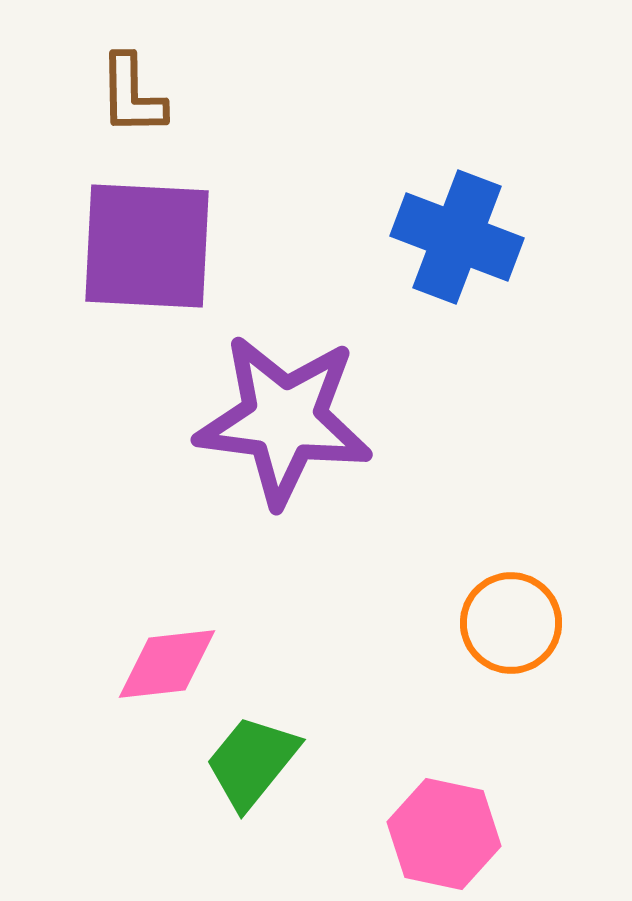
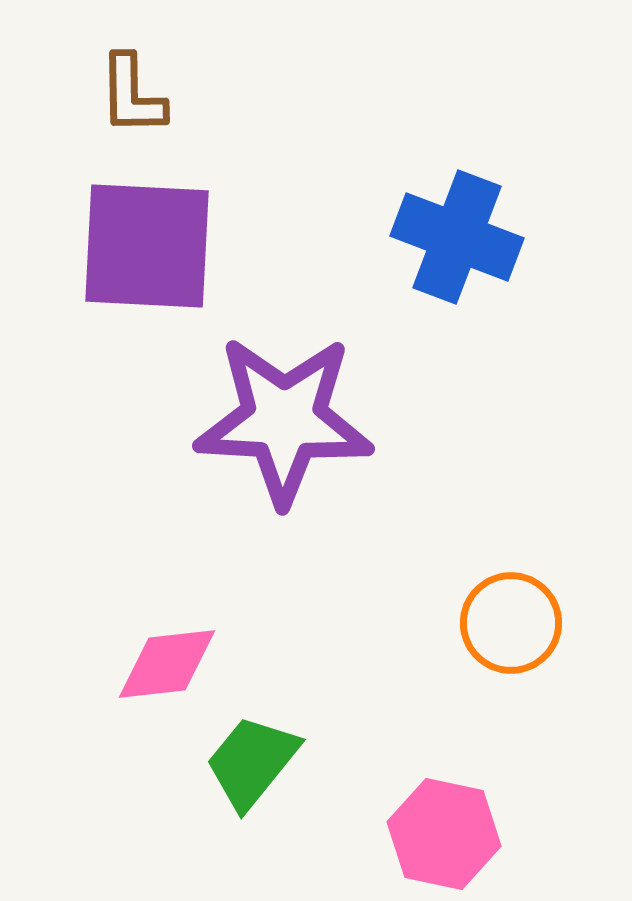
purple star: rotated 4 degrees counterclockwise
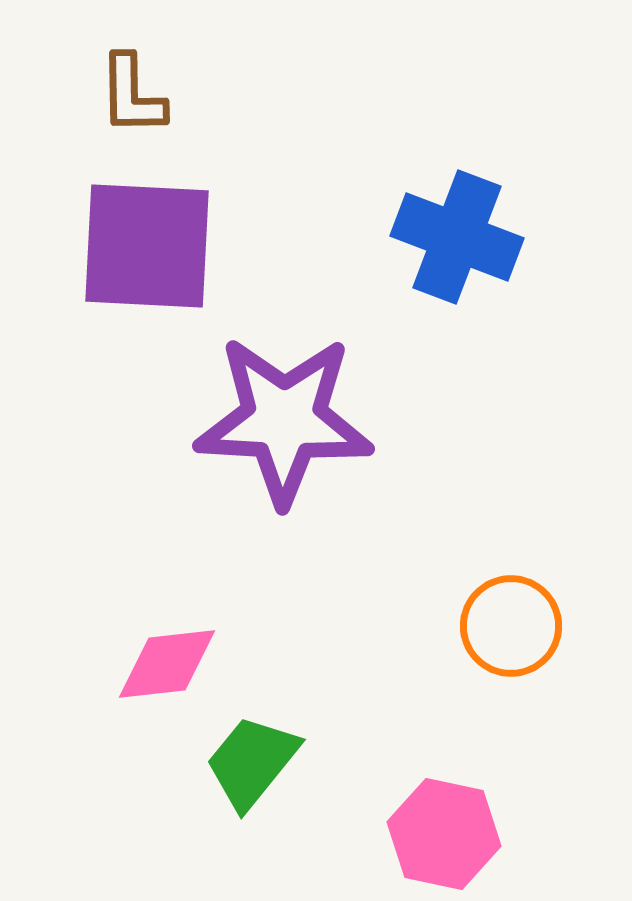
orange circle: moved 3 px down
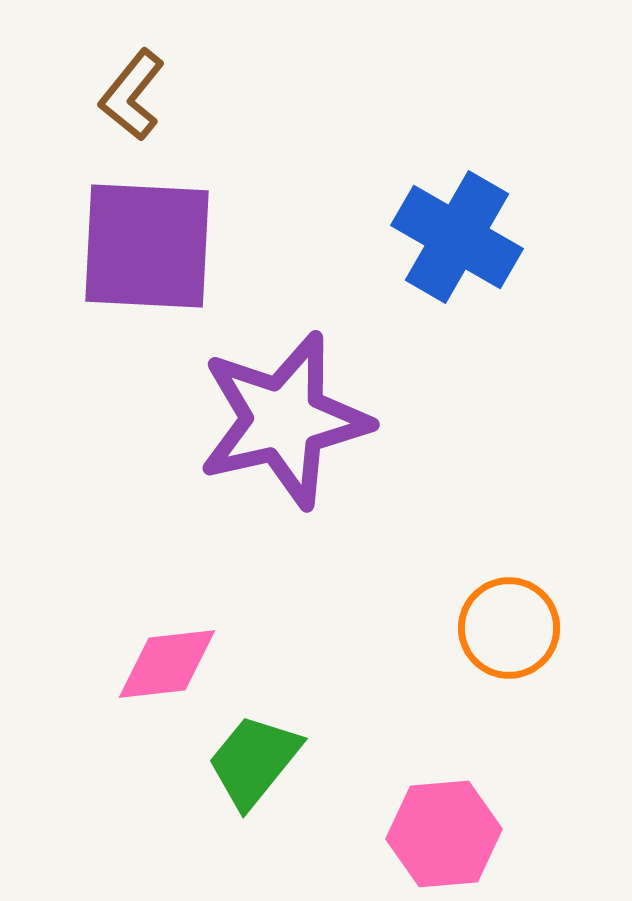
brown L-shape: rotated 40 degrees clockwise
blue cross: rotated 9 degrees clockwise
purple star: rotated 16 degrees counterclockwise
orange circle: moved 2 px left, 2 px down
green trapezoid: moved 2 px right, 1 px up
pink hexagon: rotated 17 degrees counterclockwise
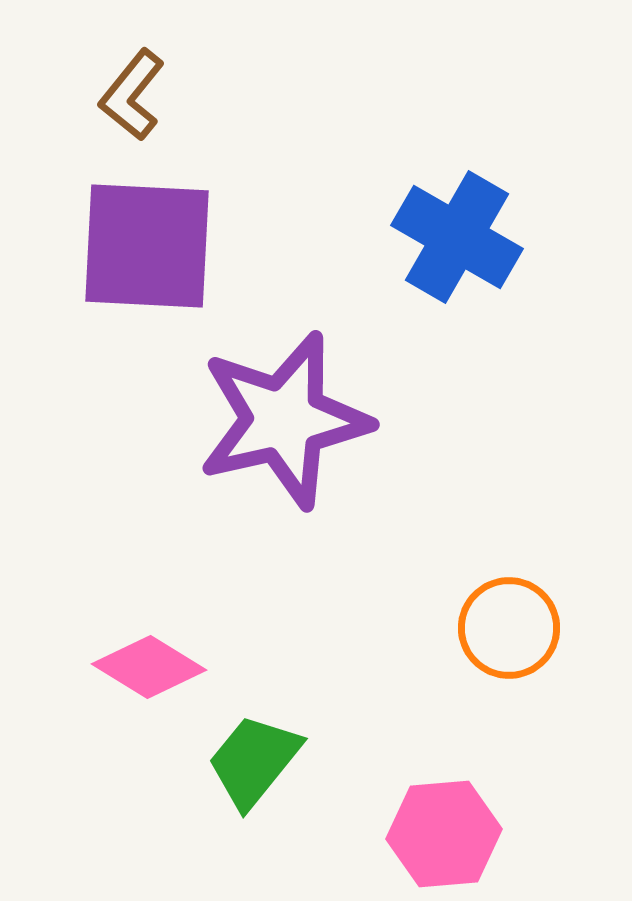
pink diamond: moved 18 px left, 3 px down; rotated 38 degrees clockwise
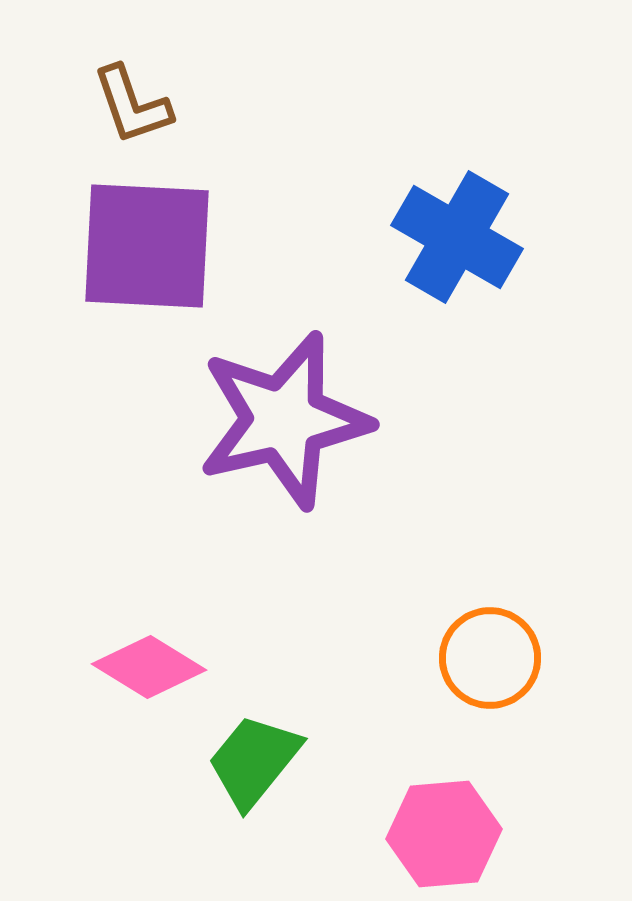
brown L-shape: moved 10 px down; rotated 58 degrees counterclockwise
orange circle: moved 19 px left, 30 px down
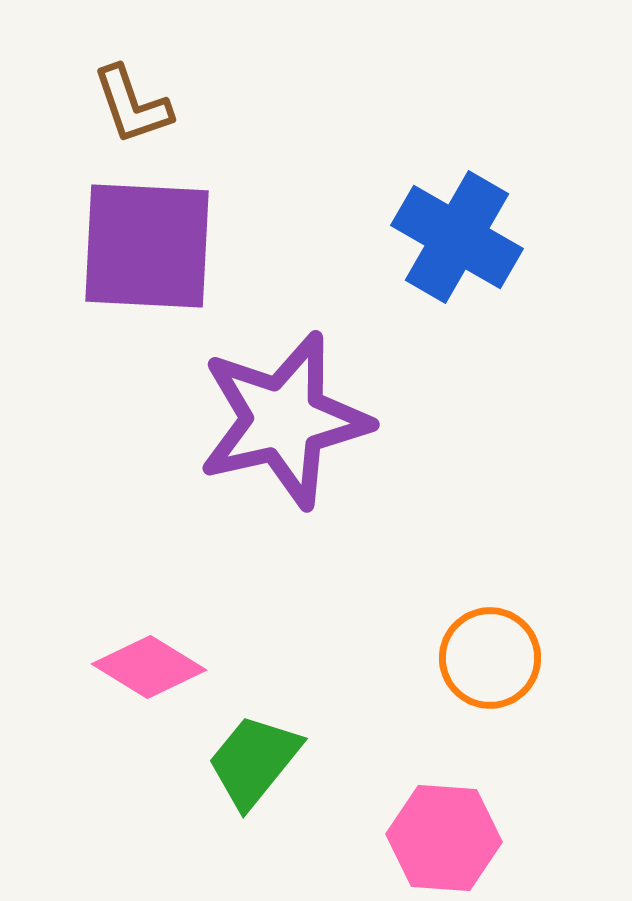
pink hexagon: moved 4 px down; rotated 9 degrees clockwise
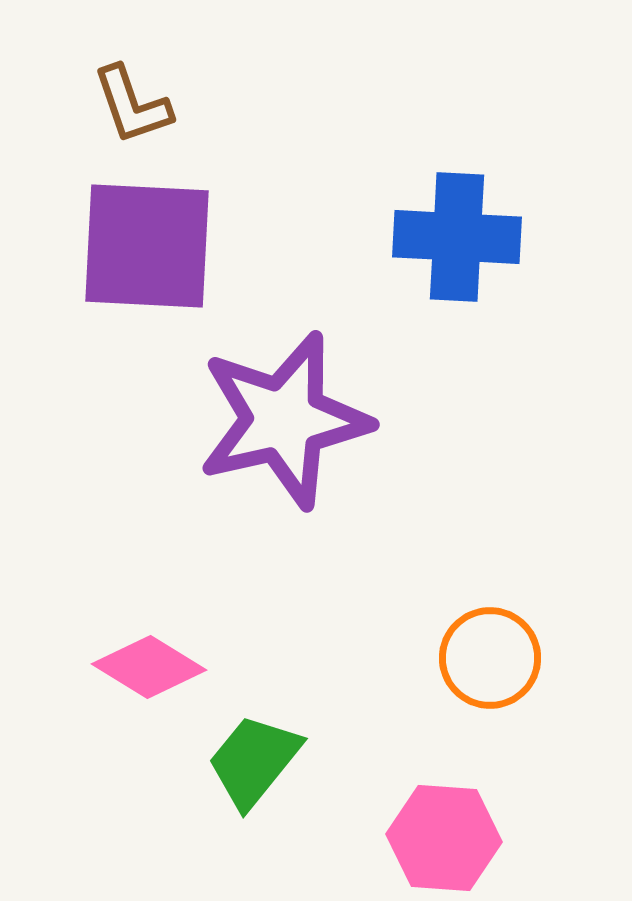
blue cross: rotated 27 degrees counterclockwise
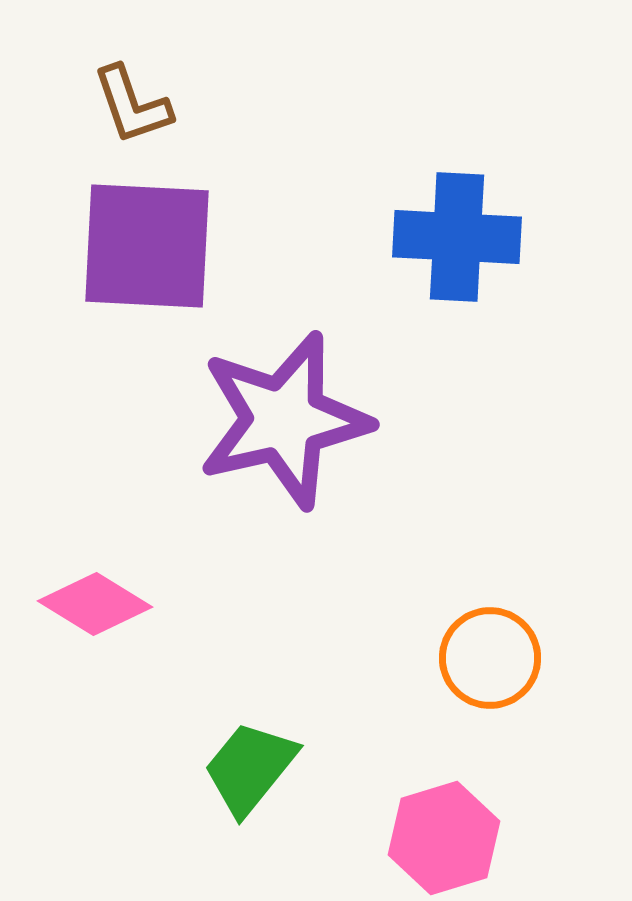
pink diamond: moved 54 px left, 63 px up
green trapezoid: moved 4 px left, 7 px down
pink hexagon: rotated 21 degrees counterclockwise
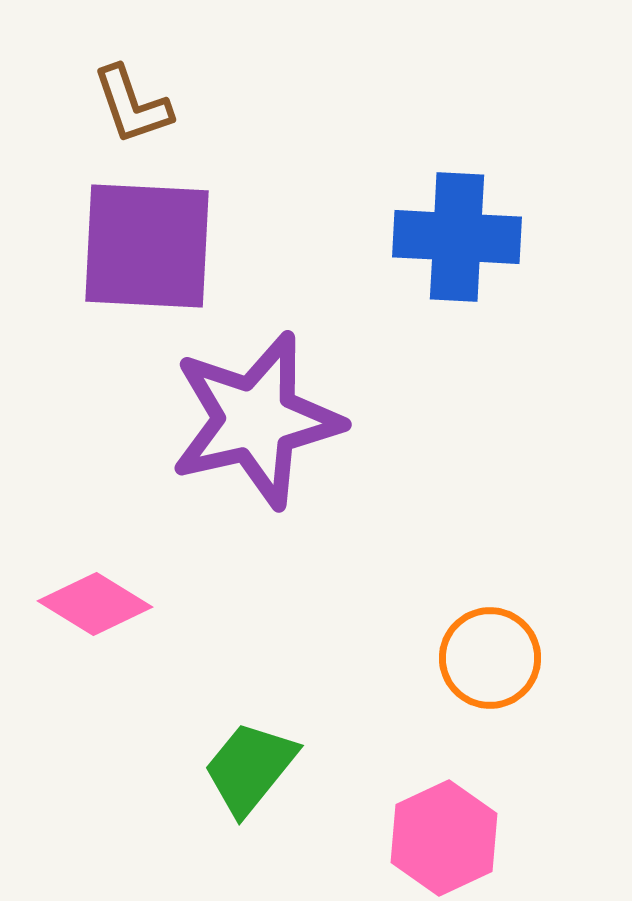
purple star: moved 28 px left
pink hexagon: rotated 8 degrees counterclockwise
